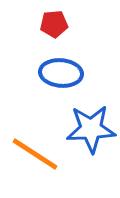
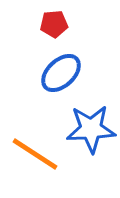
blue ellipse: rotated 48 degrees counterclockwise
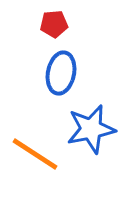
blue ellipse: rotated 36 degrees counterclockwise
blue star: rotated 9 degrees counterclockwise
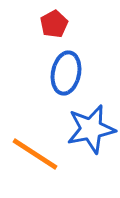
red pentagon: rotated 24 degrees counterclockwise
blue ellipse: moved 5 px right
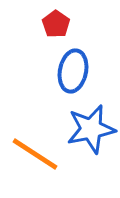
red pentagon: moved 2 px right; rotated 8 degrees counterclockwise
blue ellipse: moved 7 px right, 2 px up
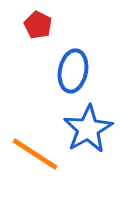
red pentagon: moved 18 px left, 1 px down; rotated 8 degrees counterclockwise
blue star: moved 3 px left; rotated 18 degrees counterclockwise
